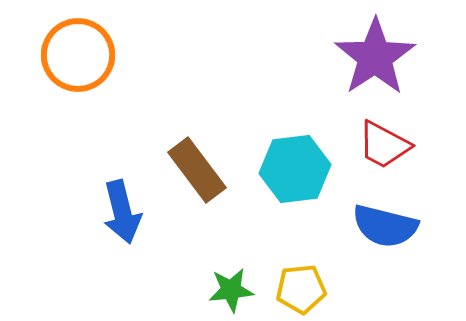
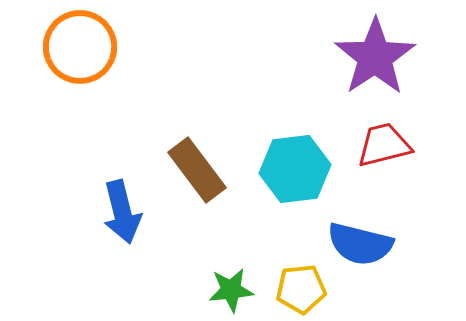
orange circle: moved 2 px right, 8 px up
red trapezoid: rotated 138 degrees clockwise
blue semicircle: moved 25 px left, 18 px down
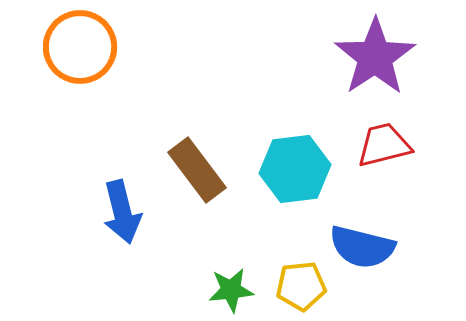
blue semicircle: moved 2 px right, 3 px down
yellow pentagon: moved 3 px up
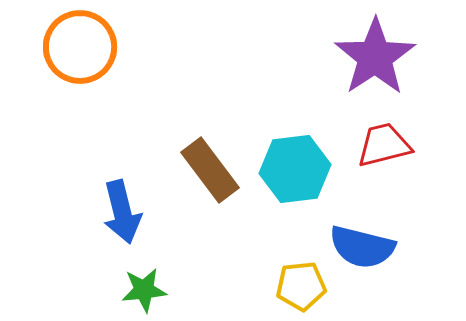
brown rectangle: moved 13 px right
green star: moved 87 px left
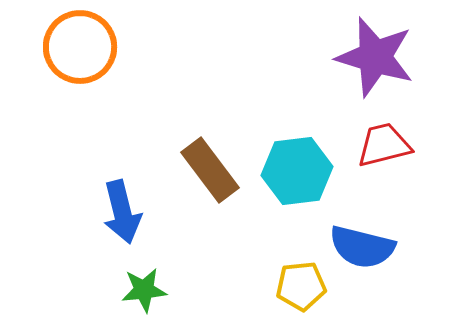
purple star: rotated 22 degrees counterclockwise
cyan hexagon: moved 2 px right, 2 px down
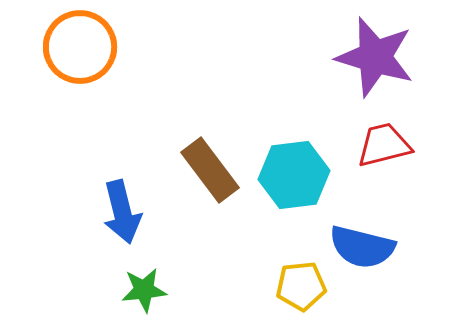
cyan hexagon: moved 3 px left, 4 px down
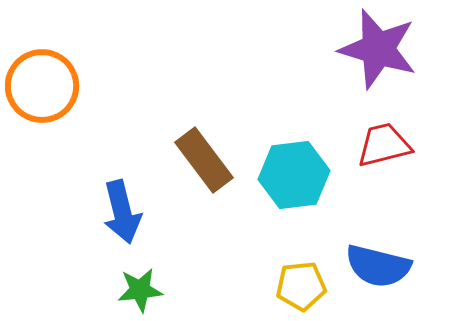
orange circle: moved 38 px left, 39 px down
purple star: moved 3 px right, 8 px up
brown rectangle: moved 6 px left, 10 px up
blue semicircle: moved 16 px right, 19 px down
green star: moved 4 px left
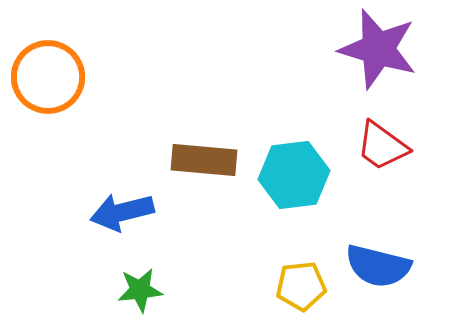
orange circle: moved 6 px right, 9 px up
red trapezoid: moved 2 px left, 1 px down; rotated 130 degrees counterclockwise
brown rectangle: rotated 48 degrees counterclockwise
blue arrow: rotated 90 degrees clockwise
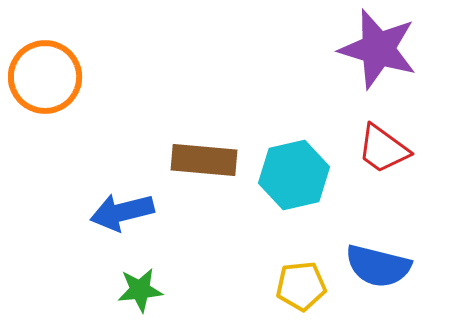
orange circle: moved 3 px left
red trapezoid: moved 1 px right, 3 px down
cyan hexagon: rotated 6 degrees counterclockwise
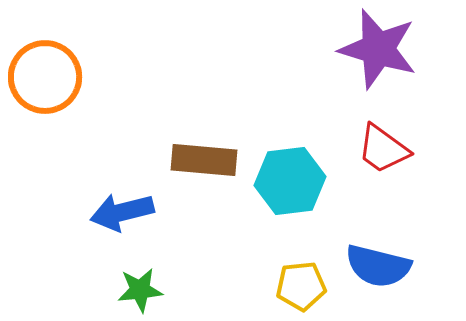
cyan hexagon: moved 4 px left, 6 px down; rotated 6 degrees clockwise
